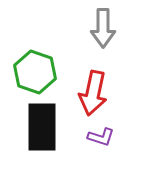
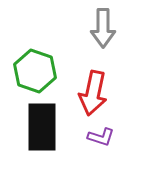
green hexagon: moved 1 px up
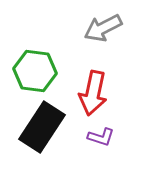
gray arrow: rotated 63 degrees clockwise
green hexagon: rotated 12 degrees counterclockwise
black rectangle: rotated 33 degrees clockwise
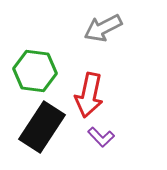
red arrow: moved 4 px left, 2 px down
purple L-shape: rotated 28 degrees clockwise
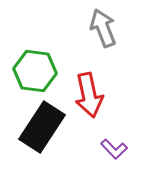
gray arrow: rotated 96 degrees clockwise
red arrow: rotated 24 degrees counterclockwise
purple L-shape: moved 13 px right, 12 px down
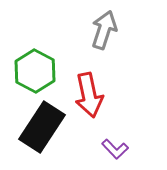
gray arrow: moved 1 px right, 2 px down; rotated 39 degrees clockwise
green hexagon: rotated 21 degrees clockwise
purple L-shape: moved 1 px right
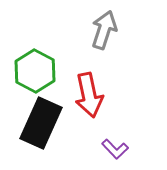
black rectangle: moved 1 px left, 4 px up; rotated 9 degrees counterclockwise
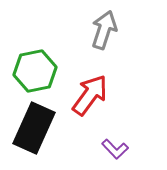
green hexagon: rotated 21 degrees clockwise
red arrow: moved 1 px right; rotated 132 degrees counterclockwise
black rectangle: moved 7 px left, 5 px down
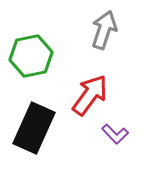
green hexagon: moved 4 px left, 15 px up
purple L-shape: moved 15 px up
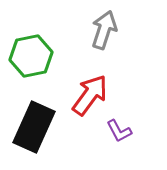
black rectangle: moved 1 px up
purple L-shape: moved 4 px right, 3 px up; rotated 16 degrees clockwise
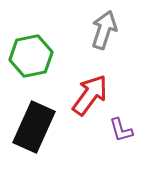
purple L-shape: moved 2 px right, 1 px up; rotated 12 degrees clockwise
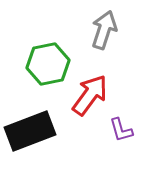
green hexagon: moved 17 px right, 8 px down
black rectangle: moved 4 px left, 4 px down; rotated 45 degrees clockwise
